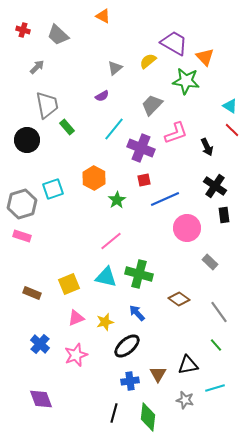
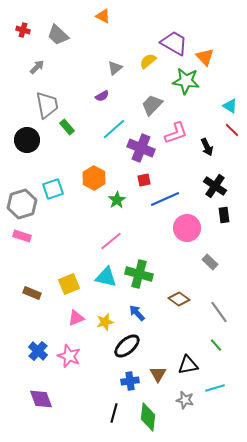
cyan line at (114, 129): rotated 10 degrees clockwise
blue cross at (40, 344): moved 2 px left, 7 px down
pink star at (76, 355): moved 7 px left, 1 px down; rotated 30 degrees counterclockwise
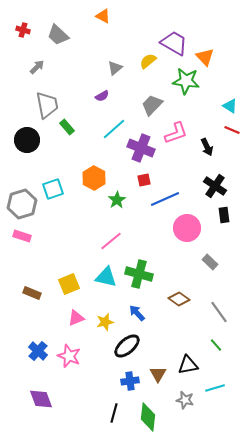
red line at (232, 130): rotated 21 degrees counterclockwise
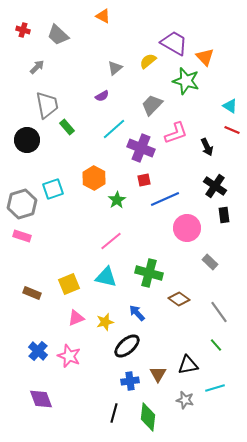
green star at (186, 81): rotated 8 degrees clockwise
green cross at (139, 274): moved 10 px right, 1 px up
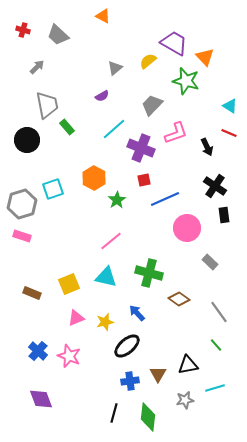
red line at (232, 130): moved 3 px left, 3 px down
gray star at (185, 400): rotated 24 degrees counterclockwise
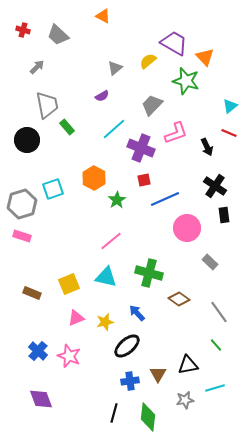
cyan triangle at (230, 106): rotated 49 degrees clockwise
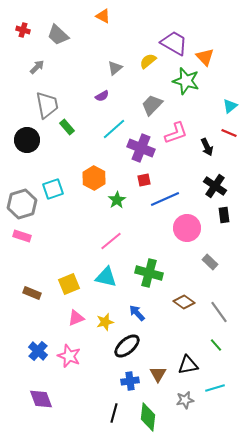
brown diamond at (179, 299): moved 5 px right, 3 px down
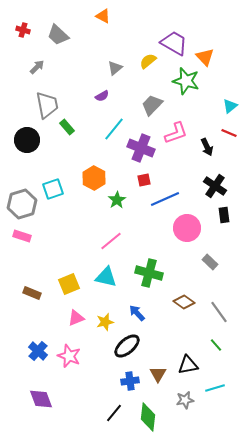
cyan line at (114, 129): rotated 10 degrees counterclockwise
black line at (114, 413): rotated 24 degrees clockwise
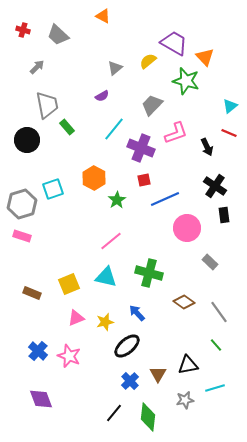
blue cross at (130, 381): rotated 36 degrees counterclockwise
